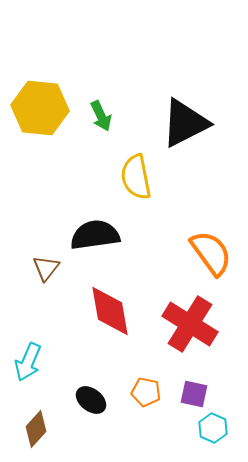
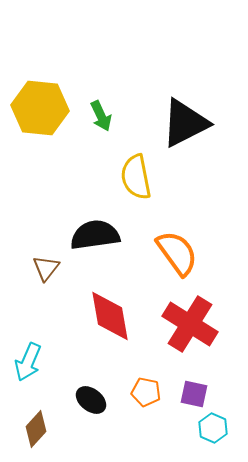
orange semicircle: moved 34 px left
red diamond: moved 5 px down
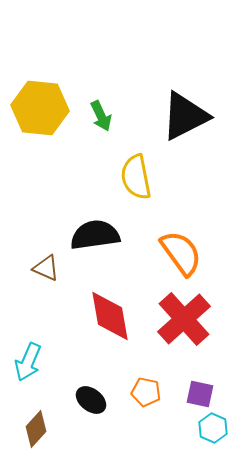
black triangle: moved 7 px up
orange semicircle: moved 4 px right
brown triangle: rotated 44 degrees counterclockwise
red cross: moved 6 px left, 5 px up; rotated 16 degrees clockwise
purple square: moved 6 px right
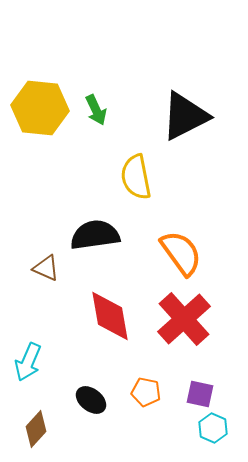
green arrow: moved 5 px left, 6 px up
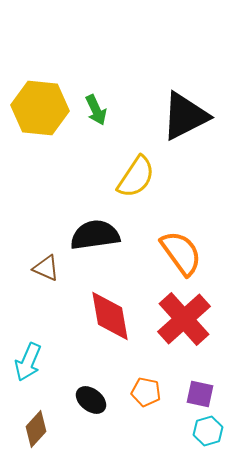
yellow semicircle: rotated 135 degrees counterclockwise
cyan hexagon: moved 5 px left, 3 px down; rotated 20 degrees clockwise
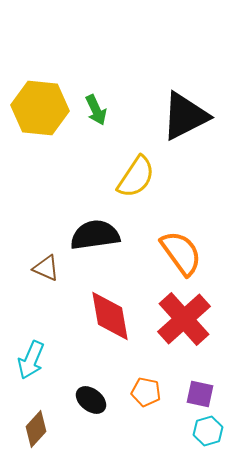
cyan arrow: moved 3 px right, 2 px up
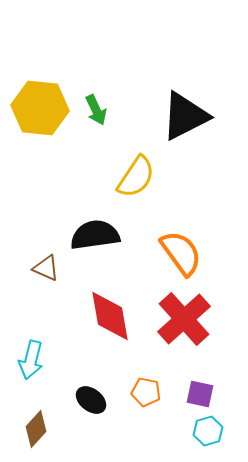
cyan arrow: rotated 9 degrees counterclockwise
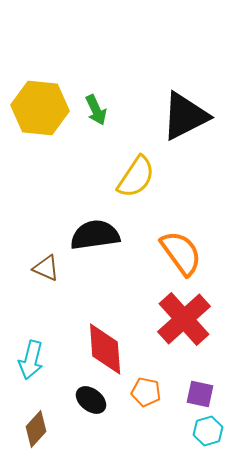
red diamond: moved 5 px left, 33 px down; rotated 6 degrees clockwise
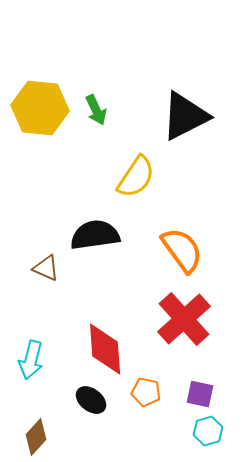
orange semicircle: moved 1 px right, 3 px up
brown diamond: moved 8 px down
